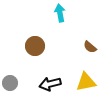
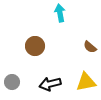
gray circle: moved 2 px right, 1 px up
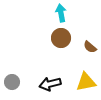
cyan arrow: moved 1 px right
brown circle: moved 26 px right, 8 px up
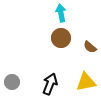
black arrow: rotated 125 degrees clockwise
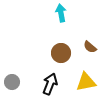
brown circle: moved 15 px down
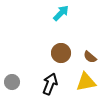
cyan arrow: rotated 54 degrees clockwise
brown semicircle: moved 10 px down
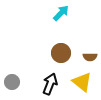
brown semicircle: rotated 40 degrees counterclockwise
yellow triangle: moved 4 px left; rotated 50 degrees clockwise
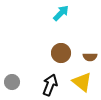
black arrow: moved 1 px down
